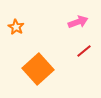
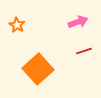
orange star: moved 1 px right, 2 px up
red line: rotated 21 degrees clockwise
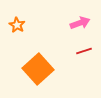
pink arrow: moved 2 px right, 1 px down
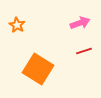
orange square: rotated 16 degrees counterclockwise
